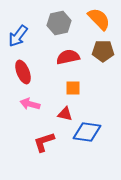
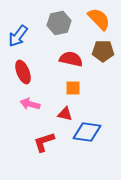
red semicircle: moved 3 px right, 2 px down; rotated 25 degrees clockwise
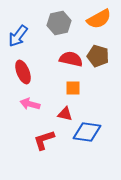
orange semicircle: rotated 105 degrees clockwise
brown pentagon: moved 5 px left, 5 px down; rotated 15 degrees clockwise
red L-shape: moved 2 px up
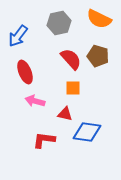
orange semicircle: rotated 55 degrees clockwise
red semicircle: rotated 35 degrees clockwise
red ellipse: moved 2 px right
pink arrow: moved 5 px right, 3 px up
red L-shape: rotated 25 degrees clockwise
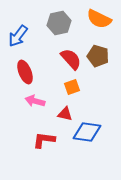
orange square: moved 1 px left, 1 px up; rotated 21 degrees counterclockwise
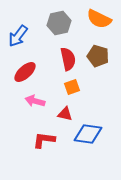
red semicircle: moved 3 px left; rotated 30 degrees clockwise
red ellipse: rotated 70 degrees clockwise
blue diamond: moved 1 px right, 2 px down
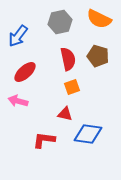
gray hexagon: moved 1 px right, 1 px up
pink arrow: moved 17 px left
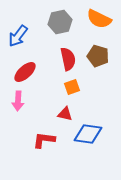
pink arrow: rotated 102 degrees counterclockwise
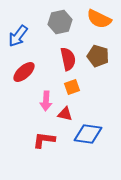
red ellipse: moved 1 px left
pink arrow: moved 28 px right
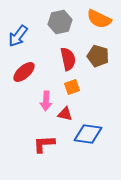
red L-shape: moved 4 px down; rotated 10 degrees counterclockwise
